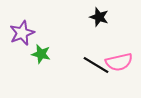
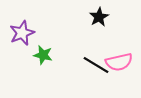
black star: rotated 24 degrees clockwise
green star: moved 2 px right, 1 px down
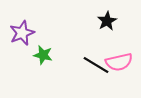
black star: moved 8 px right, 4 px down
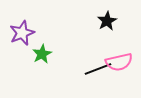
green star: moved 1 px left, 1 px up; rotated 30 degrees clockwise
black line: moved 2 px right, 4 px down; rotated 52 degrees counterclockwise
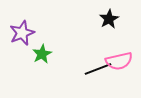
black star: moved 2 px right, 2 px up
pink semicircle: moved 1 px up
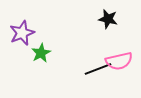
black star: moved 1 px left; rotated 30 degrees counterclockwise
green star: moved 1 px left, 1 px up
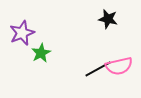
pink semicircle: moved 5 px down
black line: rotated 8 degrees counterclockwise
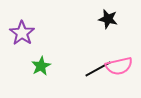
purple star: rotated 15 degrees counterclockwise
green star: moved 13 px down
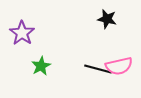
black star: moved 1 px left
black line: rotated 44 degrees clockwise
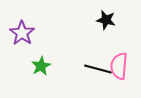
black star: moved 1 px left, 1 px down
pink semicircle: rotated 108 degrees clockwise
